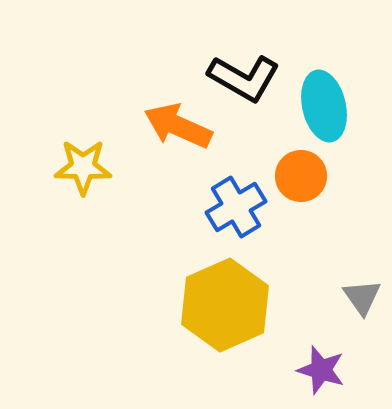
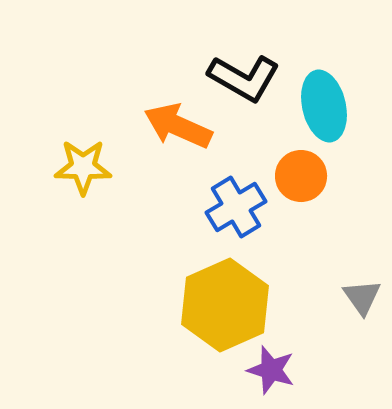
purple star: moved 50 px left
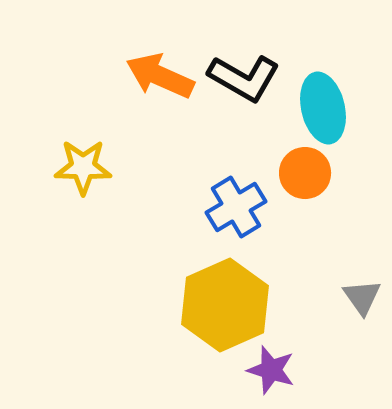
cyan ellipse: moved 1 px left, 2 px down
orange arrow: moved 18 px left, 50 px up
orange circle: moved 4 px right, 3 px up
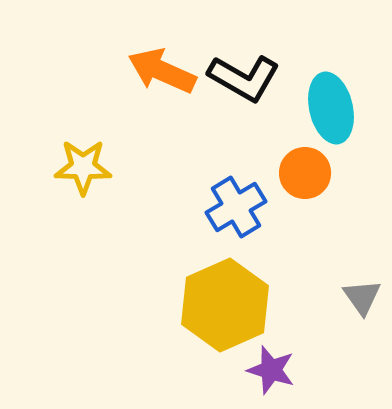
orange arrow: moved 2 px right, 5 px up
cyan ellipse: moved 8 px right
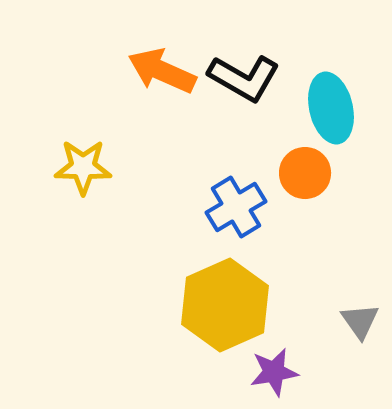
gray triangle: moved 2 px left, 24 px down
purple star: moved 3 px right, 2 px down; rotated 27 degrees counterclockwise
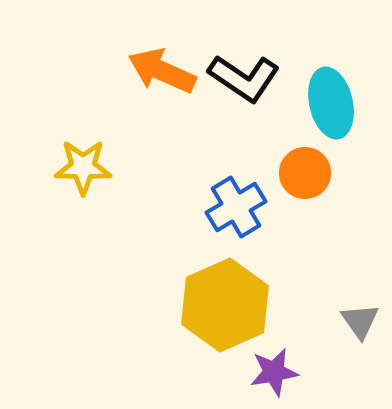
black L-shape: rotated 4 degrees clockwise
cyan ellipse: moved 5 px up
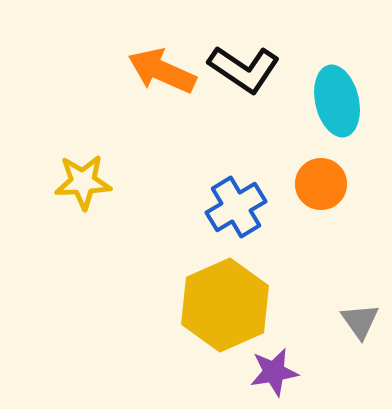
black L-shape: moved 9 px up
cyan ellipse: moved 6 px right, 2 px up
yellow star: moved 15 px down; rotated 4 degrees counterclockwise
orange circle: moved 16 px right, 11 px down
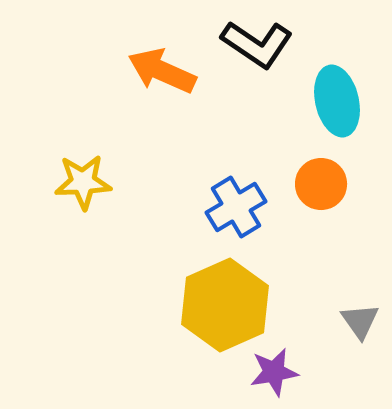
black L-shape: moved 13 px right, 25 px up
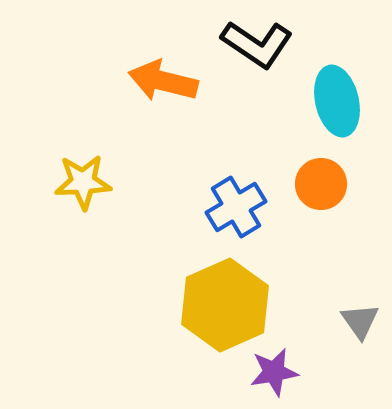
orange arrow: moved 1 px right, 10 px down; rotated 10 degrees counterclockwise
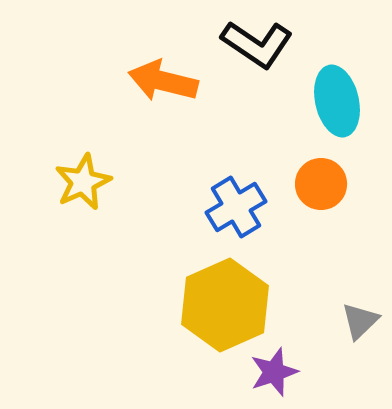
yellow star: rotated 22 degrees counterclockwise
gray triangle: rotated 21 degrees clockwise
purple star: rotated 9 degrees counterclockwise
